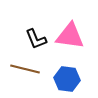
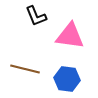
black L-shape: moved 23 px up
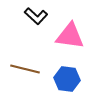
black L-shape: rotated 25 degrees counterclockwise
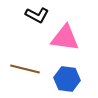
black L-shape: moved 1 px right, 1 px up; rotated 15 degrees counterclockwise
pink triangle: moved 5 px left, 2 px down
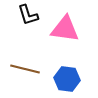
black L-shape: moved 9 px left; rotated 45 degrees clockwise
pink triangle: moved 9 px up
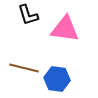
brown line: moved 1 px left, 1 px up
blue hexagon: moved 10 px left
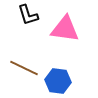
brown line: rotated 12 degrees clockwise
blue hexagon: moved 1 px right, 2 px down
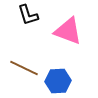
pink triangle: moved 3 px right, 2 px down; rotated 12 degrees clockwise
blue hexagon: rotated 10 degrees counterclockwise
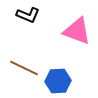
black L-shape: rotated 50 degrees counterclockwise
pink triangle: moved 9 px right
